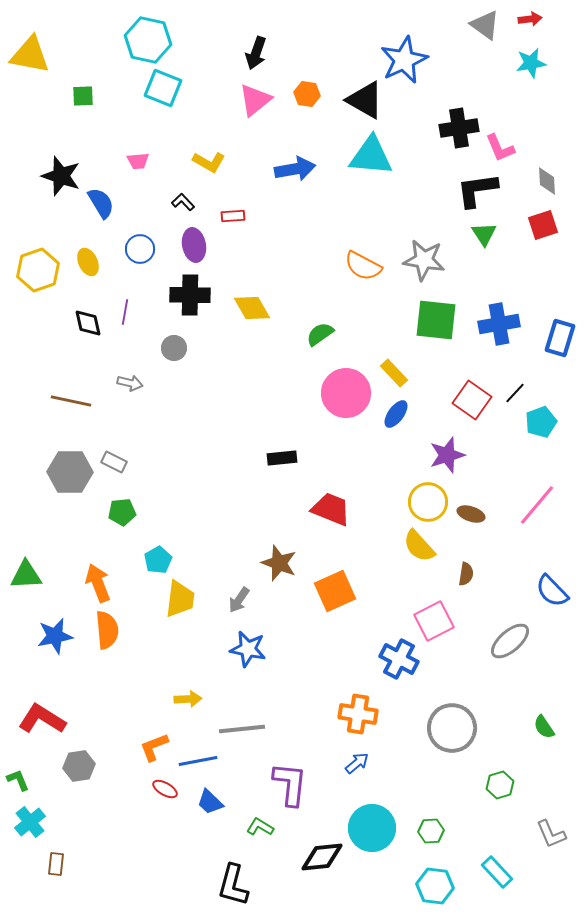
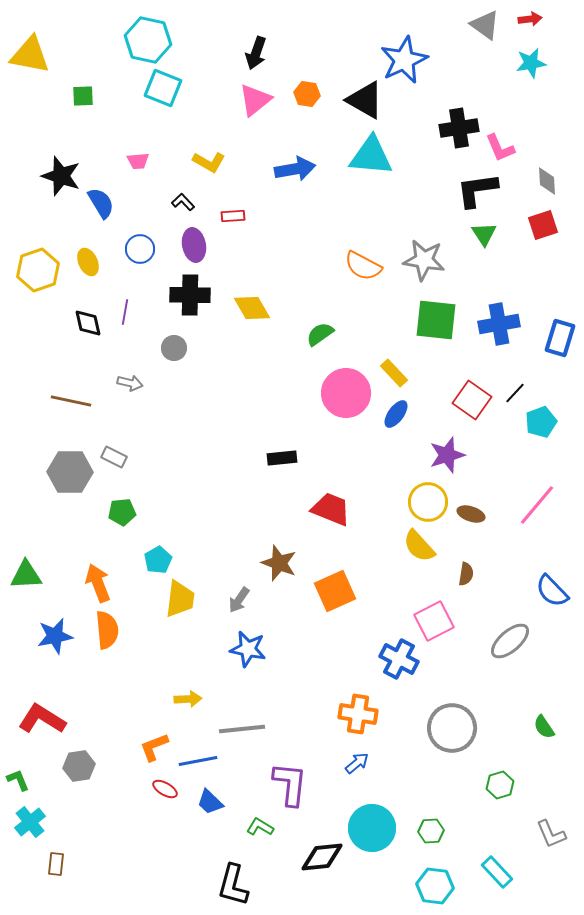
gray rectangle at (114, 462): moved 5 px up
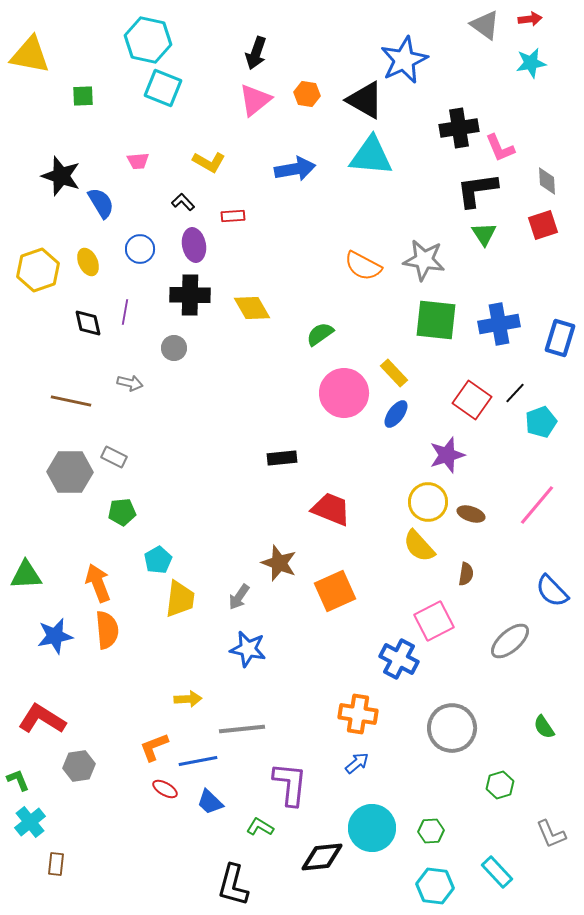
pink circle at (346, 393): moved 2 px left
gray arrow at (239, 600): moved 3 px up
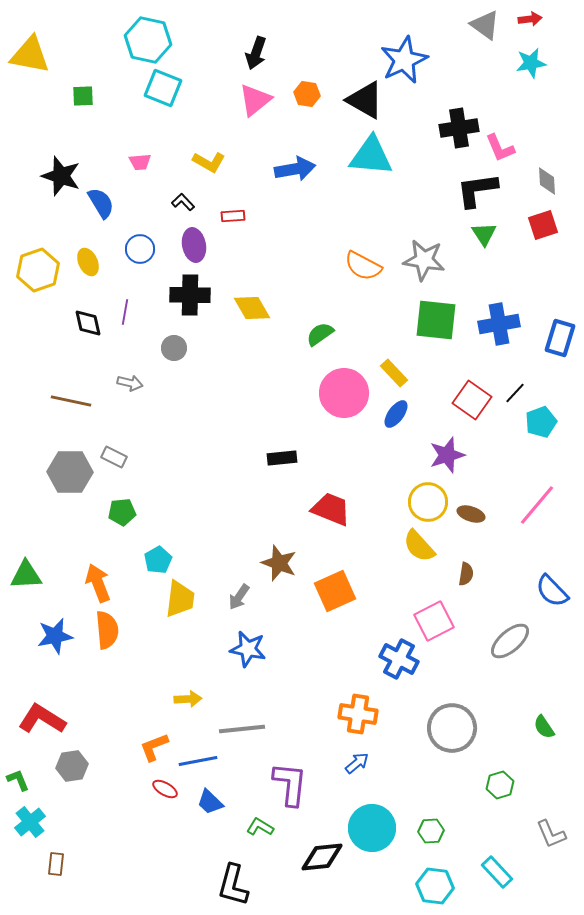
pink trapezoid at (138, 161): moved 2 px right, 1 px down
gray hexagon at (79, 766): moved 7 px left
